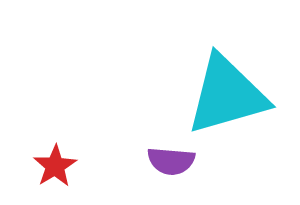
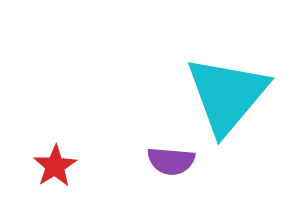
cyan triangle: rotated 34 degrees counterclockwise
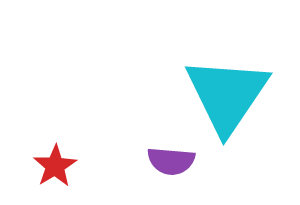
cyan triangle: rotated 6 degrees counterclockwise
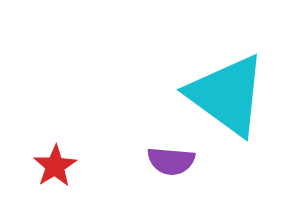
cyan triangle: rotated 28 degrees counterclockwise
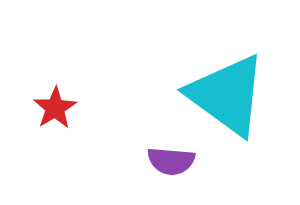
red star: moved 58 px up
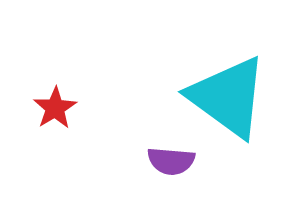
cyan triangle: moved 1 px right, 2 px down
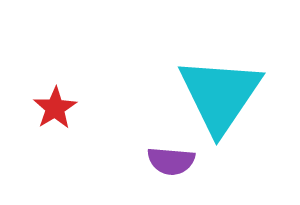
cyan triangle: moved 8 px left, 2 px up; rotated 28 degrees clockwise
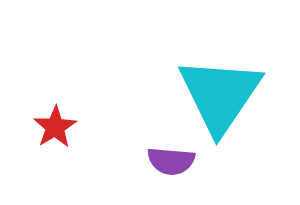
red star: moved 19 px down
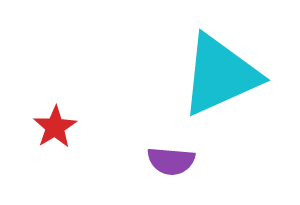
cyan triangle: moved 20 px up; rotated 32 degrees clockwise
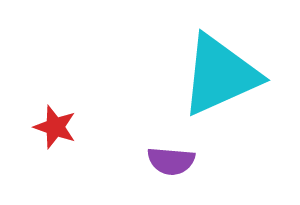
red star: rotated 21 degrees counterclockwise
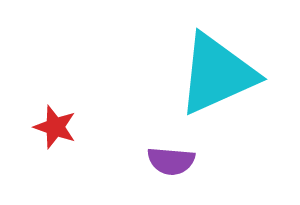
cyan triangle: moved 3 px left, 1 px up
